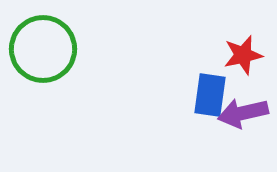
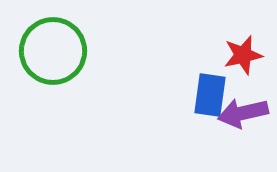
green circle: moved 10 px right, 2 px down
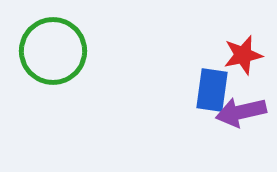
blue rectangle: moved 2 px right, 5 px up
purple arrow: moved 2 px left, 1 px up
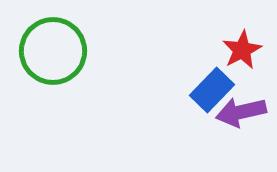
red star: moved 1 px left, 5 px up; rotated 15 degrees counterclockwise
blue rectangle: rotated 36 degrees clockwise
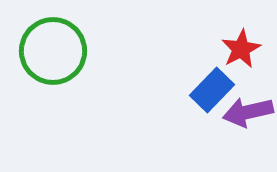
red star: moved 1 px left, 1 px up
purple arrow: moved 7 px right
